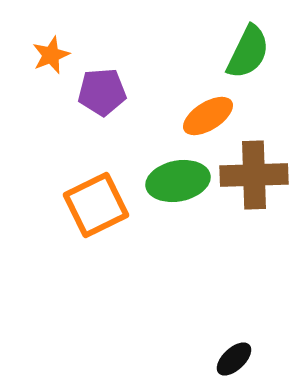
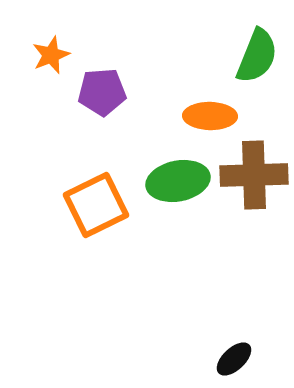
green semicircle: moved 9 px right, 4 px down; rotated 4 degrees counterclockwise
orange ellipse: moved 2 px right; rotated 33 degrees clockwise
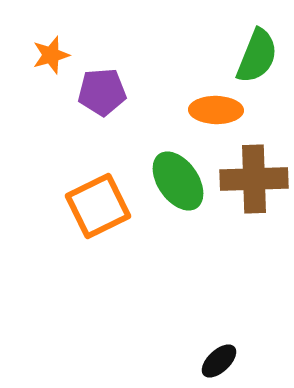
orange star: rotated 6 degrees clockwise
orange ellipse: moved 6 px right, 6 px up
brown cross: moved 4 px down
green ellipse: rotated 66 degrees clockwise
orange square: moved 2 px right, 1 px down
black ellipse: moved 15 px left, 2 px down
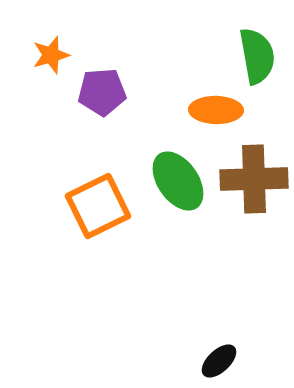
green semicircle: rotated 32 degrees counterclockwise
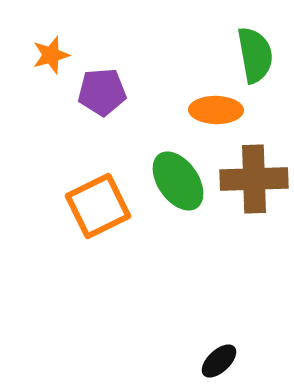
green semicircle: moved 2 px left, 1 px up
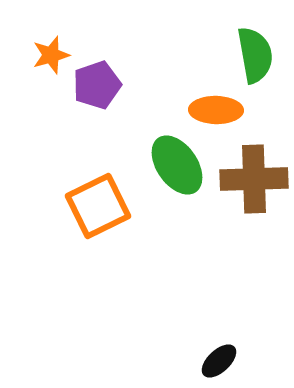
purple pentagon: moved 5 px left, 7 px up; rotated 15 degrees counterclockwise
green ellipse: moved 1 px left, 16 px up
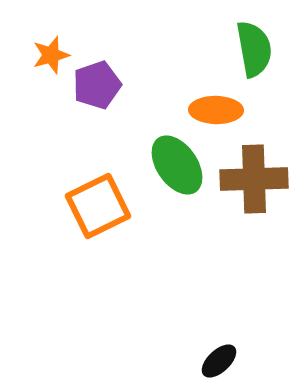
green semicircle: moved 1 px left, 6 px up
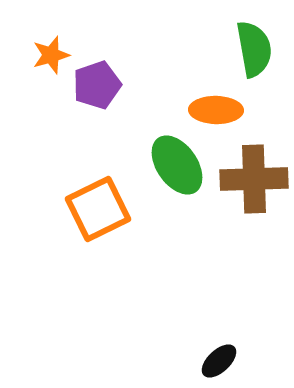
orange square: moved 3 px down
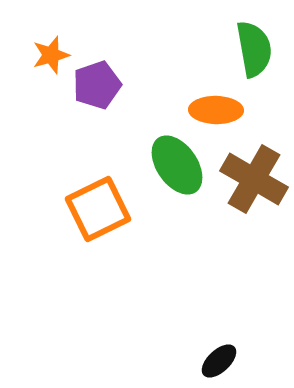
brown cross: rotated 32 degrees clockwise
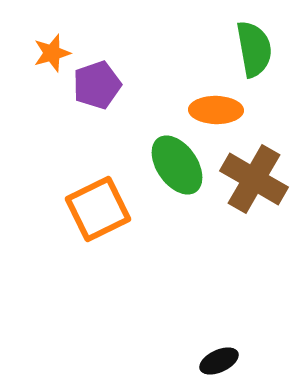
orange star: moved 1 px right, 2 px up
black ellipse: rotated 18 degrees clockwise
